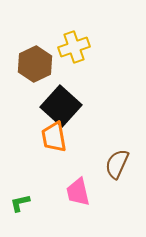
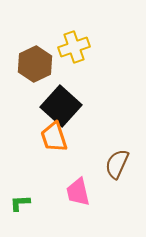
orange trapezoid: rotated 8 degrees counterclockwise
green L-shape: rotated 10 degrees clockwise
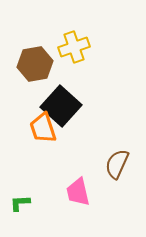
brown hexagon: rotated 16 degrees clockwise
orange trapezoid: moved 11 px left, 9 px up
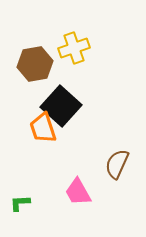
yellow cross: moved 1 px down
pink trapezoid: rotated 16 degrees counterclockwise
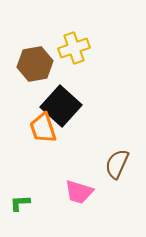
pink trapezoid: moved 1 px right; rotated 44 degrees counterclockwise
